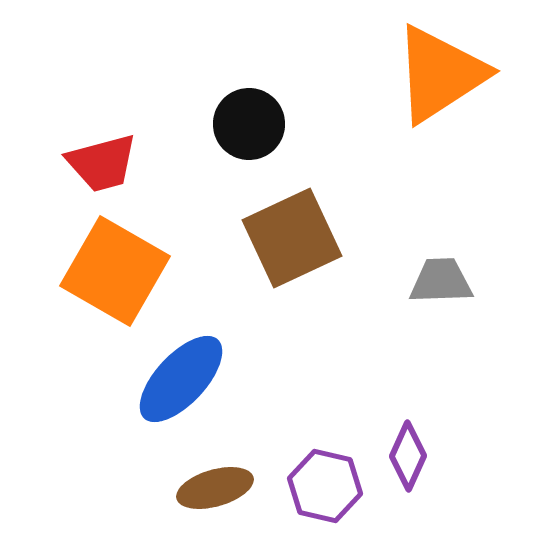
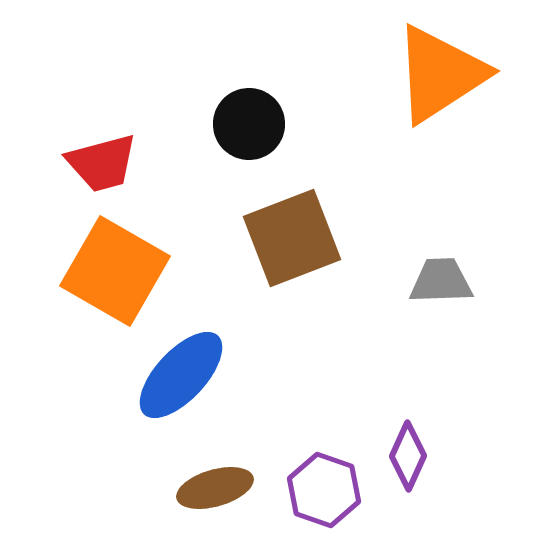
brown square: rotated 4 degrees clockwise
blue ellipse: moved 4 px up
purple hexagon: moved 1 px left, 4 px down; rotated 6 degrees clockwise
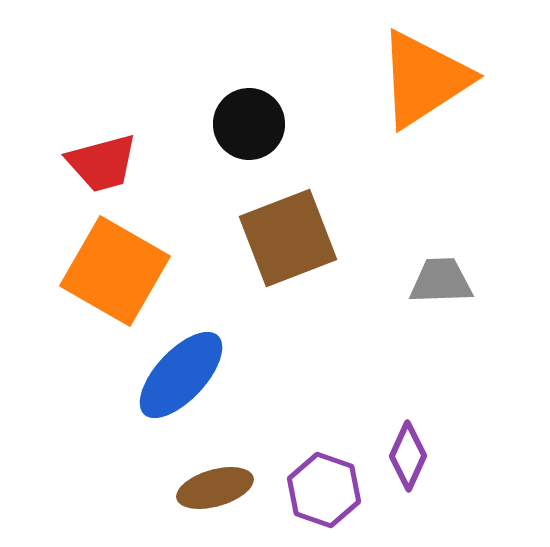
orange triangle: moved 16 px left, 5 px down
brown square: moved 4 px left
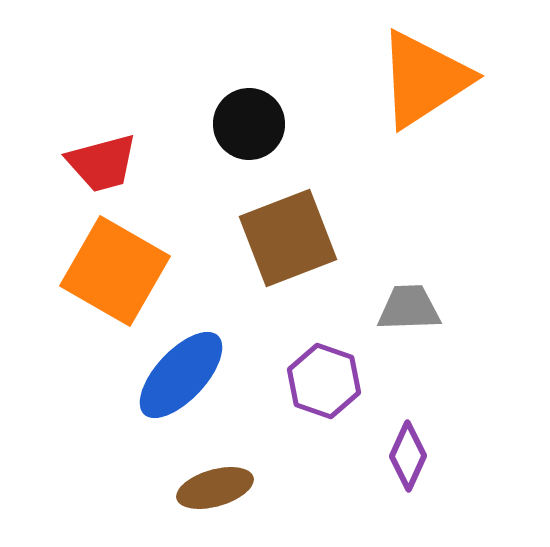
gray trapezoid: moved 32 px left, 27 px down
purple hexagon: moved 109 px up
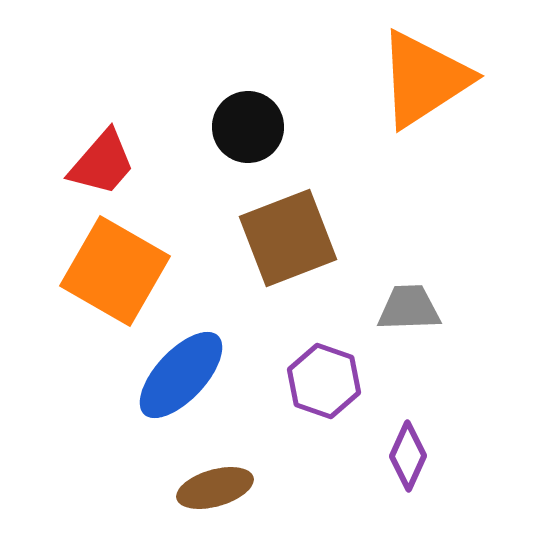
black circle: moved 1 px left, 3 px down
red trapezoid: rotated 34 degrees counterclockwise
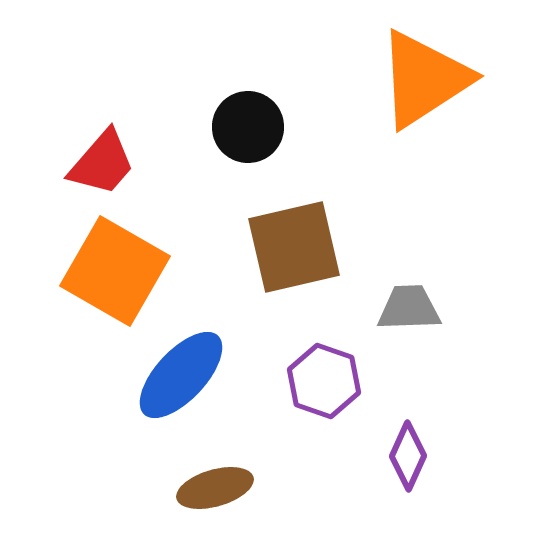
brown square: moved 6 px right, 9 px down; rotated 8 degrees clockwise
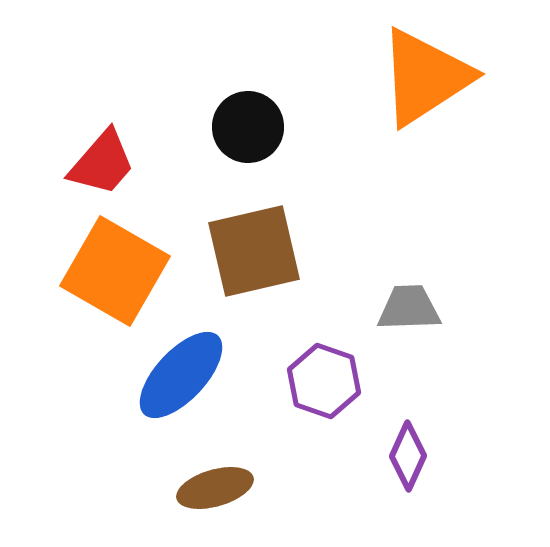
orange triangle: moved 1 px right, 2 px up
brown square: moved 40 px left, 4 px down
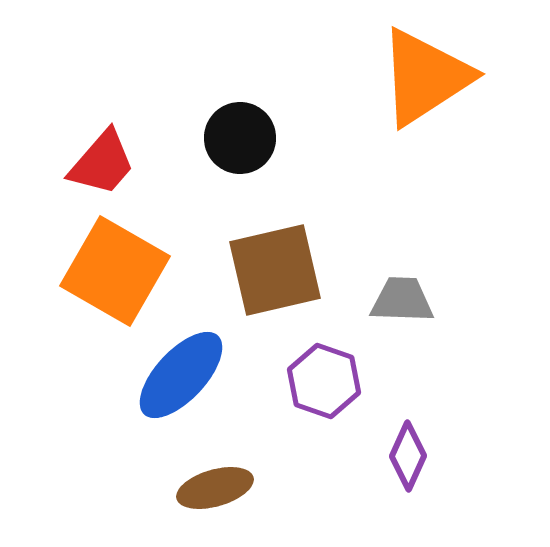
black circle: moved 8 px left, 11 px down
brown square: moved 21 px right, 19 px down
gray trapezoid: moved 7 px left, 8 px up; rotated 4 degrees clockwise
